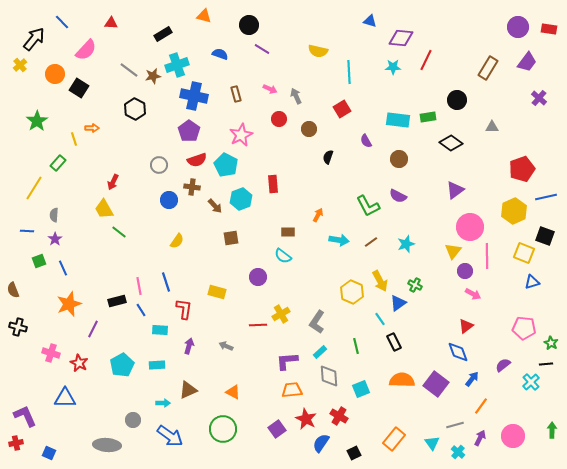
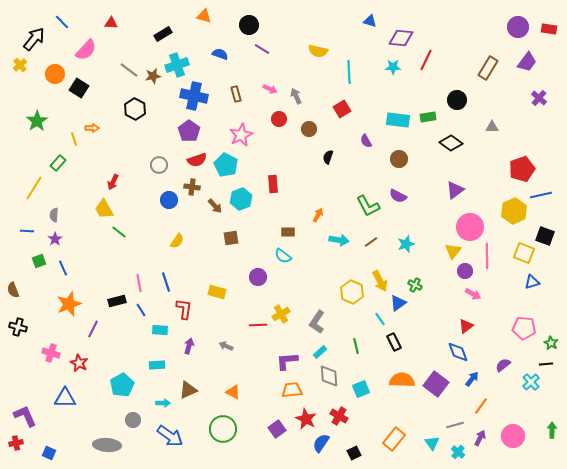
blue line at (546, 197): moved 5 px left, 2 px up
pink line at (139, 286): moved 3 px up
cyan pentagon at (122, 365): moved 20 px down
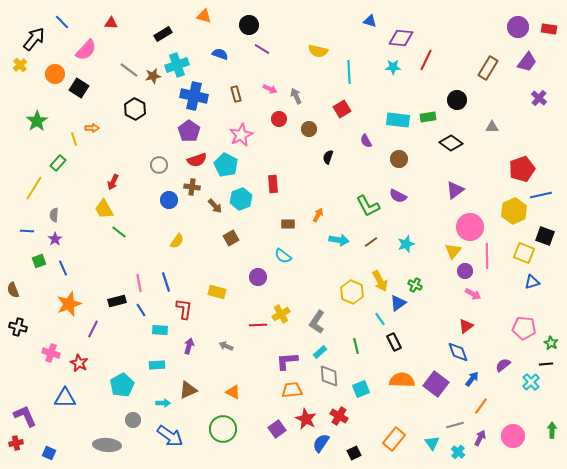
brown rectangle at (288, 232): moved 8 px up
brown square at (231, 238): rotated 21 degrees counterclockwise
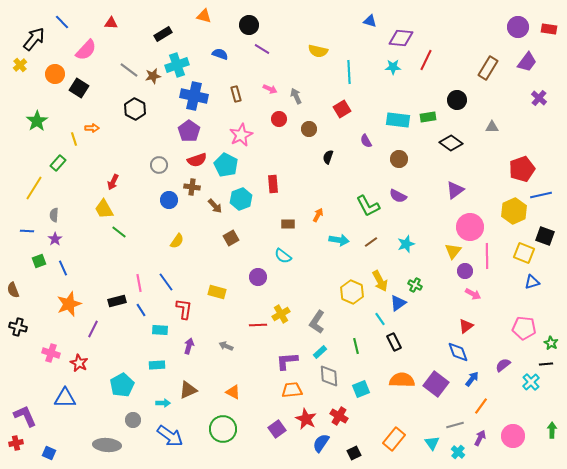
blue line at (166, 282): rotated 18 degrees counterclockwise
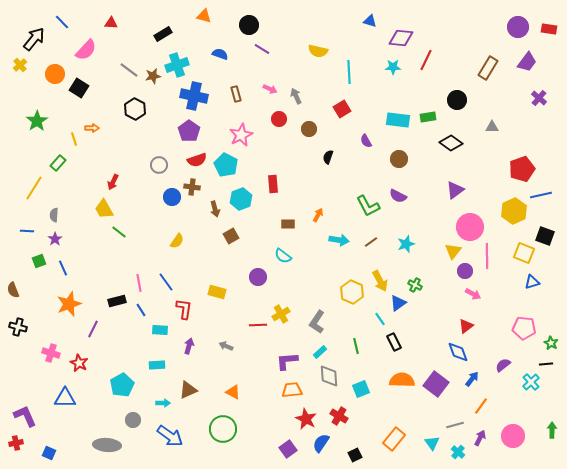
blue circle at (169, 200): moved 3 px right, 3 px up
brown arrow at (215, 206): moved 3 px down; rotated 28 degrees clockwise
brown square at (231, 238): moved 2 px up
purple square at (277, 429): moved 11 px right, 20 px down
black square at (354, 453): moved 1 px right, 2 px down
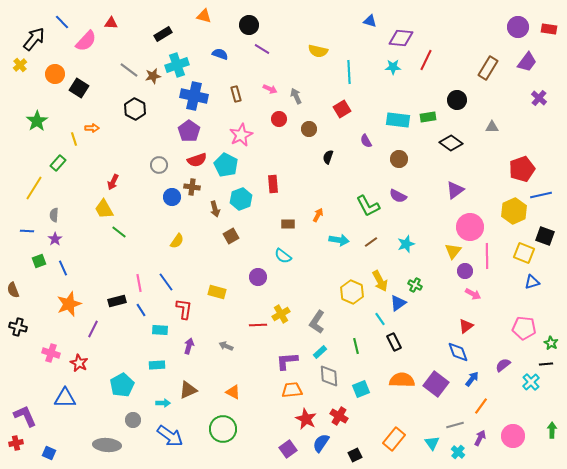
pink semicircle at (86, 50): moved 9 px up
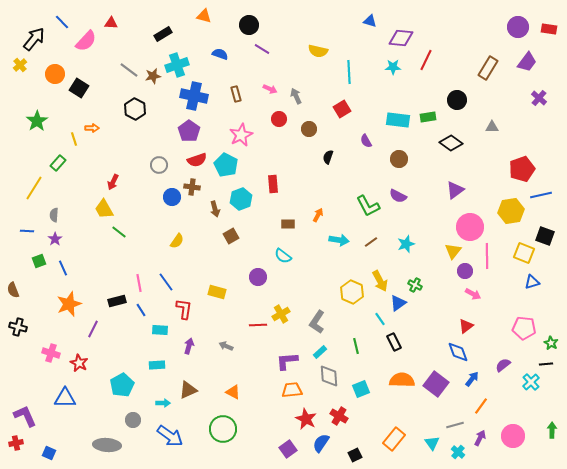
yellow hexagon at (514, 211): moved 3 px left; rotated 15 degrees clockwise
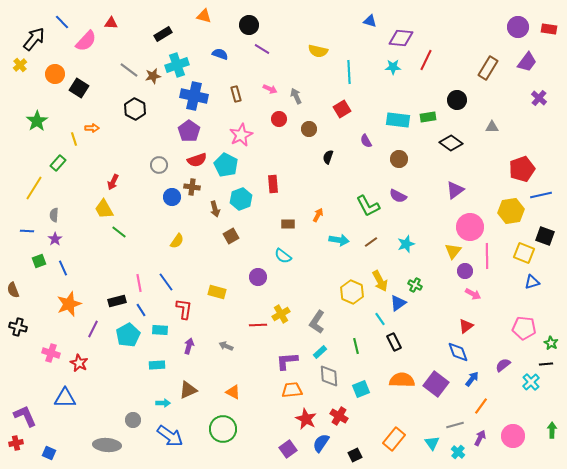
cyan pentagon at (122, 385): moved 6 px right, 50 px up
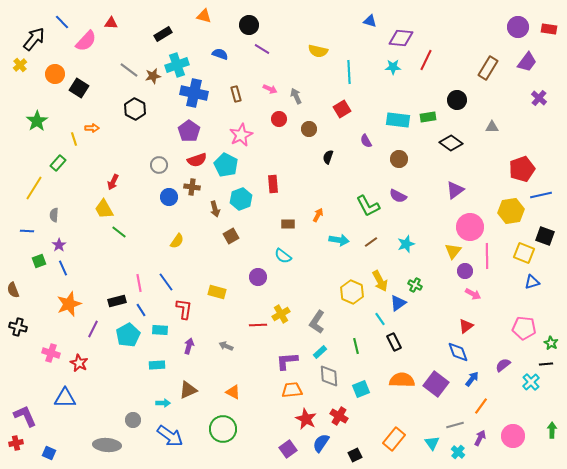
blue cross at (194, 96): moved 3 px up
blue circle at (172, 197): moved 3 px left
purple star at (55, 239): moved 4 px right, 6 px down
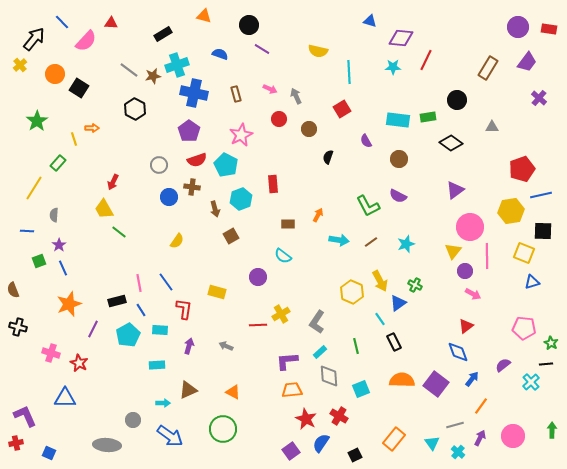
black square at (545, 236): moved 2 px left, 5 px up; rotated 18 degrees counterclockwise
purple square at (288, 449): moved 3 px right, 2 px down
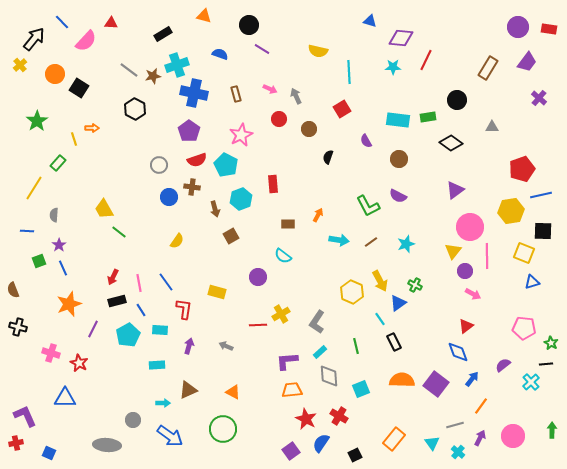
red arrow at (113, 182): moved 95 px down
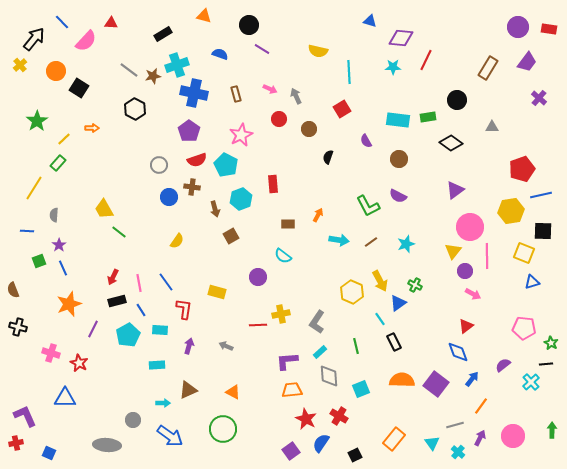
orange circle at (55, 74): moved 1 px right, 3 px up
yellow line at (74, 139): moved 10 px left; rotated 64 degrees clockwise
yellow cross at (281, 314): rotated 18 degrees clockwise
